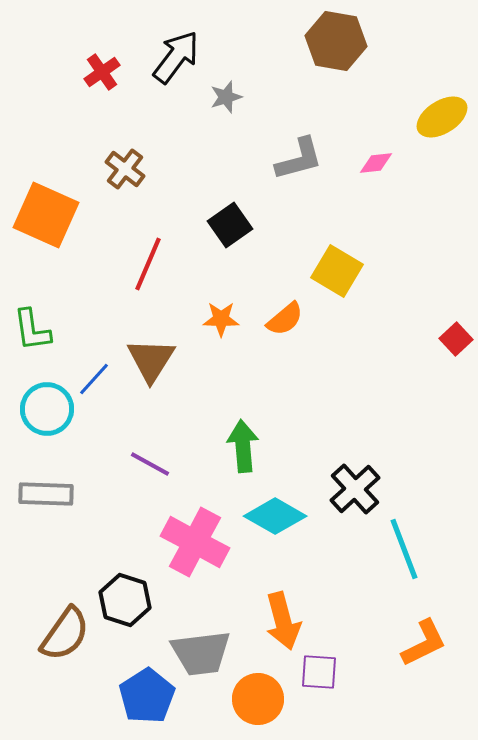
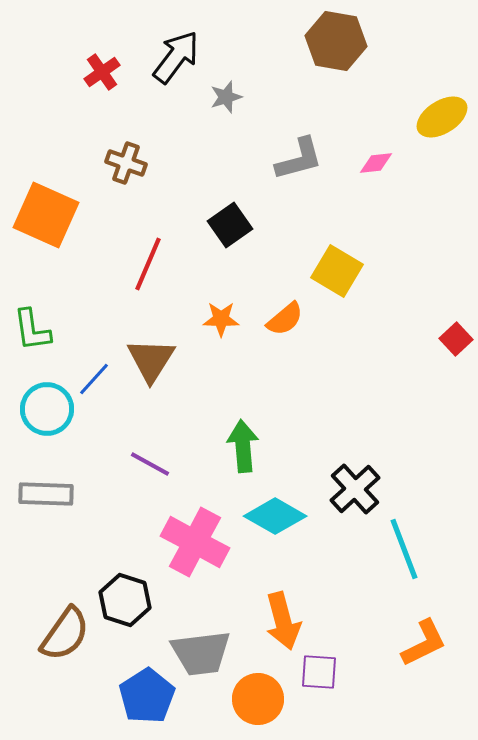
brown cross: moved 1 px right, 6 px up; rotated 18 degrees counterclockwise
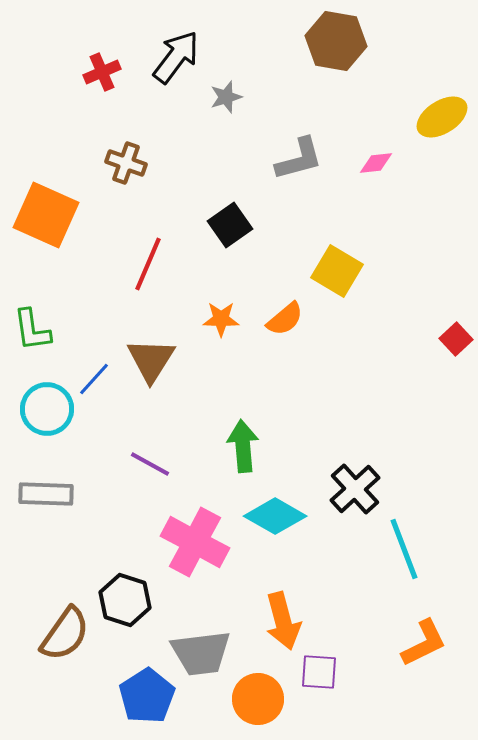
red cross: rotated 12 degrees clockwise
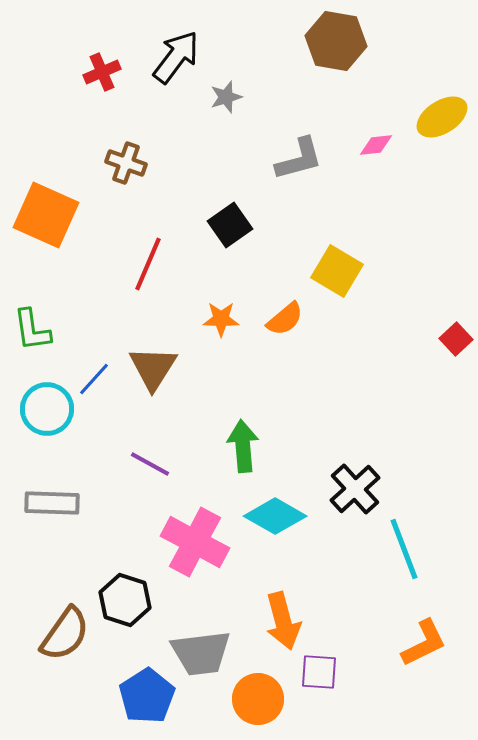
pink diamond: moved 18 px up
brown triangle: moved 2 px right, 8 px down
gray rectangle: moved 6 px right, 9 px down
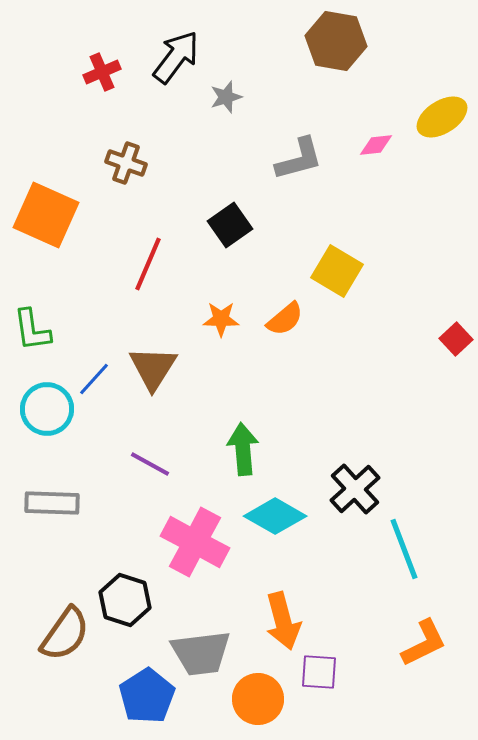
green arrow: moved 3 px down
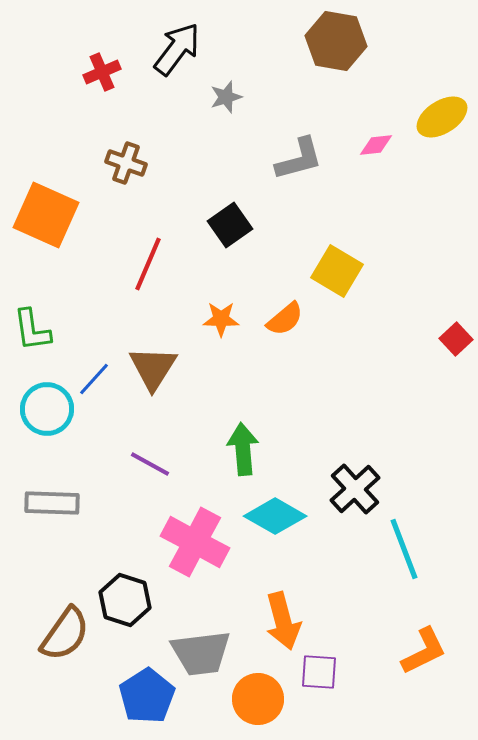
black arrow: moved 1 px right, 8 px up
orange L-shape: moved 8 px down
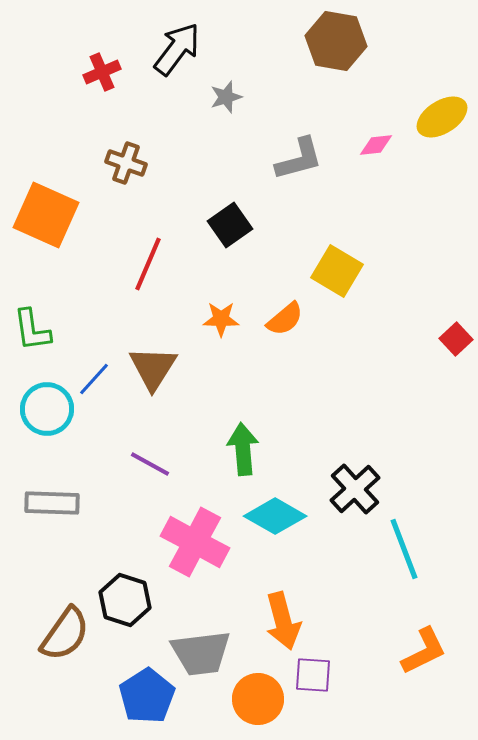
purple square: moved 6 px left, 3 px down
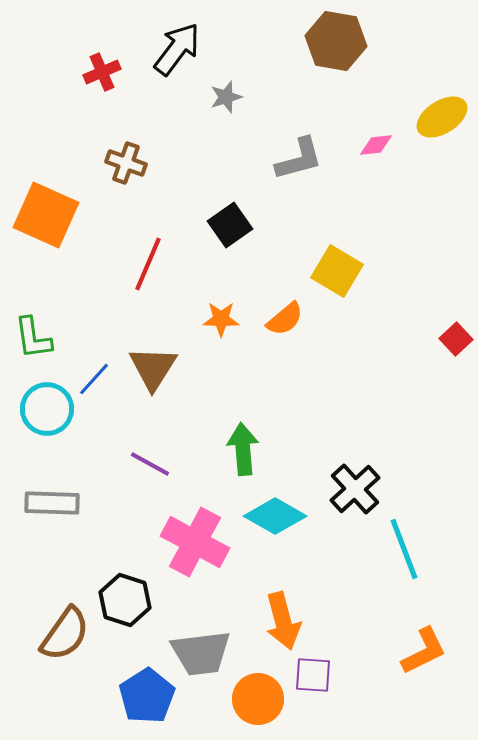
green L-shape: moved 1 px right, 8 px down
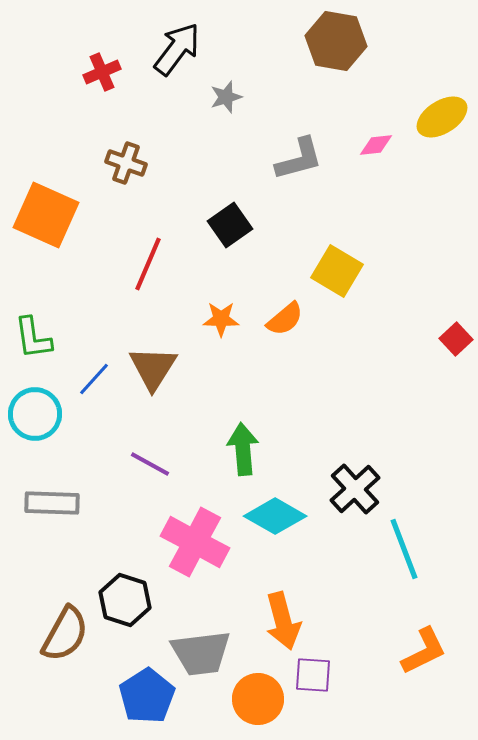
cyan circle: moved 12 px left, 5 px down
brown semicircle: rotated 6 degrees counterclockwise
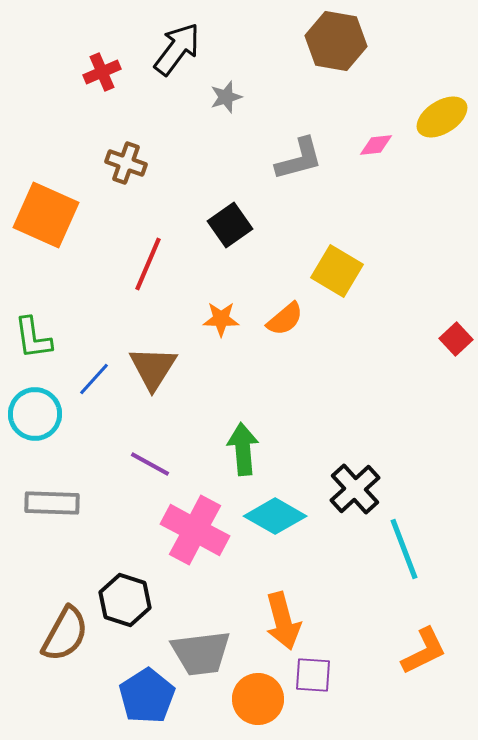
pink cross: moved 12 px up
